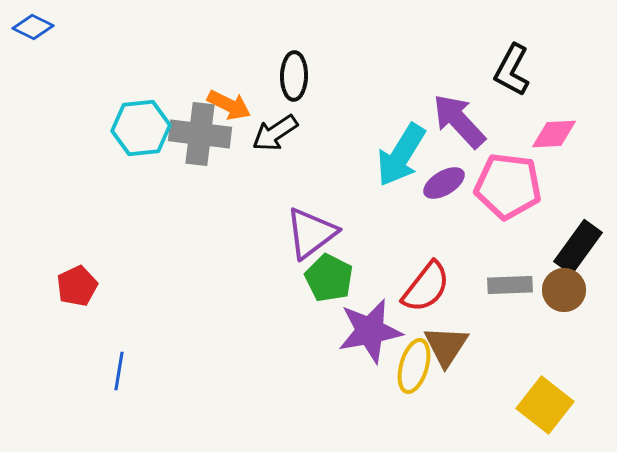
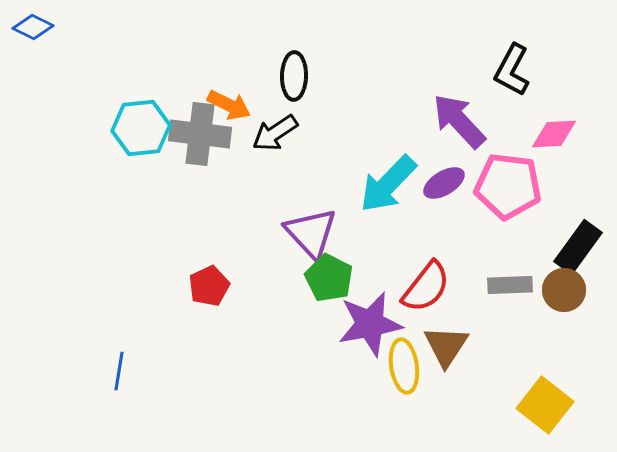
cyan arrow: moved 13 px left, 29 px down; rotated 12 degrees clockwise
purple triangle: rotated 36 degrees counterclockwise
red pentagon: moved 132 px right
purple star: moved 7 px up
yellow ellipse: moved 10 px left; rotated 24 degrees counterclockwise
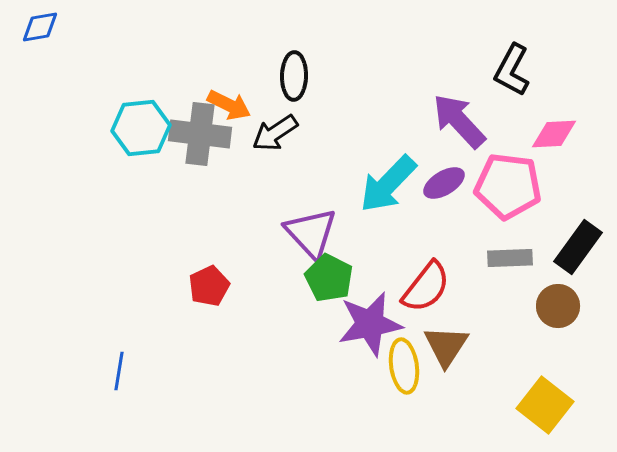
blue diamond: moved 7 px right; rotated 36 degrees counterclockwise
gray rectangle: moved 27 px up
brown circle: moved 6 px left, 16 px down
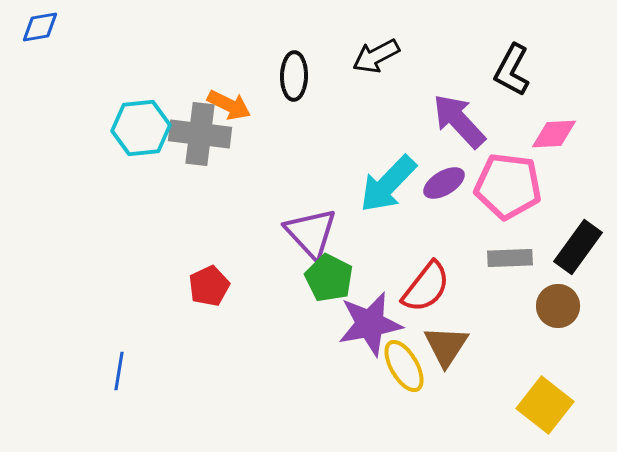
black arrow: moved 101 px right, 77 px up; rotated 6 degrees clockwise
yellow ellipse: rotated 22 degrees counterclockwise
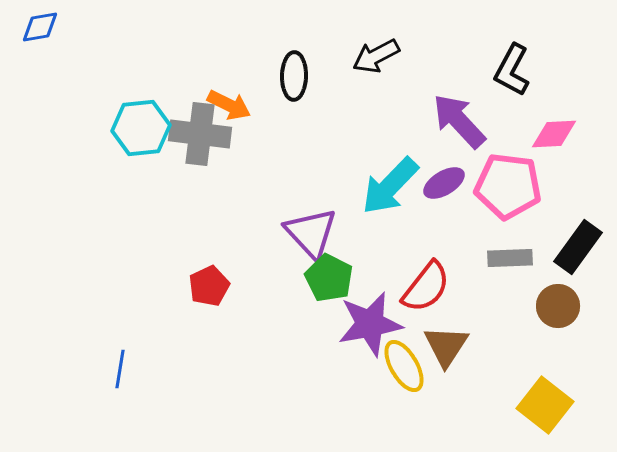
cyan arrow: moved 2 px right, 2 px down
blue line: moved 1 px right, 2 px up
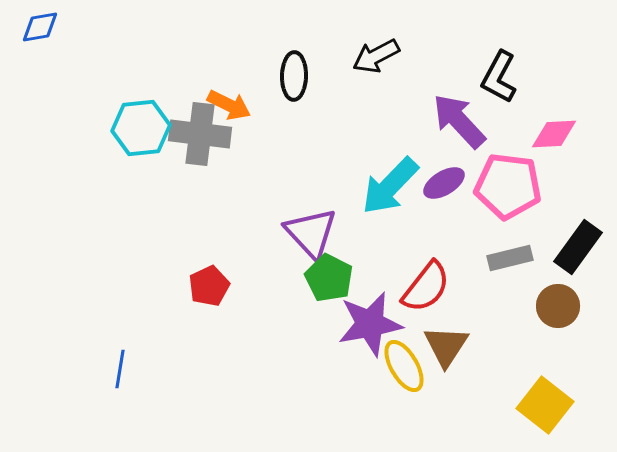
black L-shape: moved 13 px left, 7 px down
gray rectangle: rotated 12 degrees counterclockwise
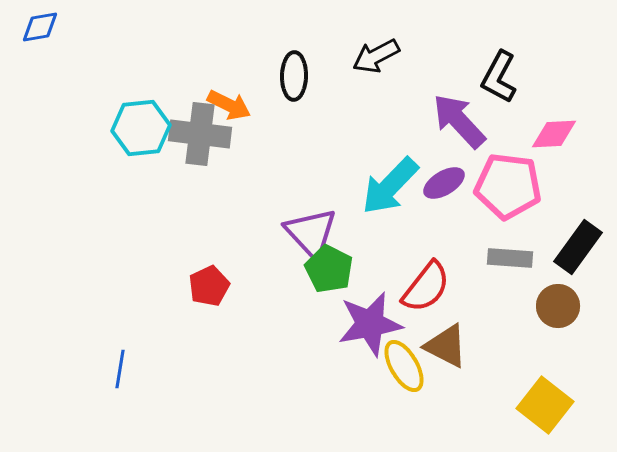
gray rectangle: rotated 18 degrees clockwise
green pentagon: moved 9 px up
brown triangle: rotated 36 degrees counterclockwise
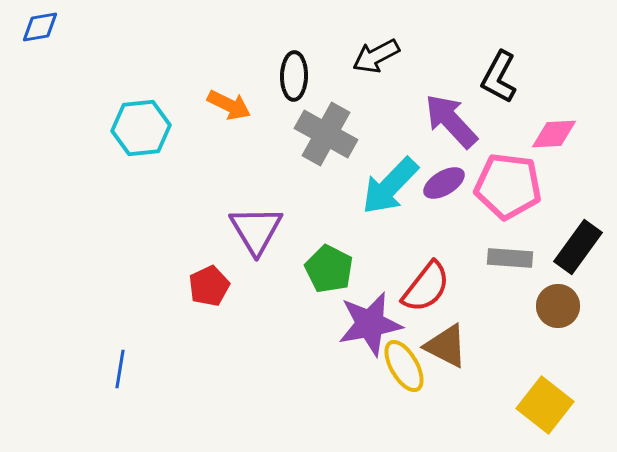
purple arrow: moved 8 px left
gray cross: moved 126 px right; rotated 22 degrees clockwise
purple triangle: moved 55 px left, 3 px up; rotated 12 degrees clockwise
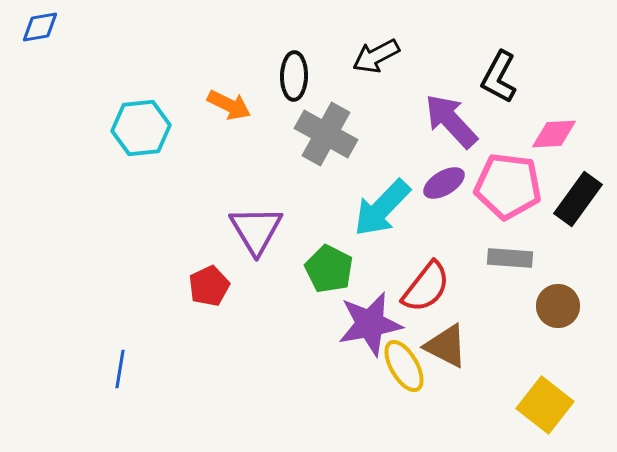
cyan arrow: moved 8 px left, 22 px down
black rectangle: moved 48 px up
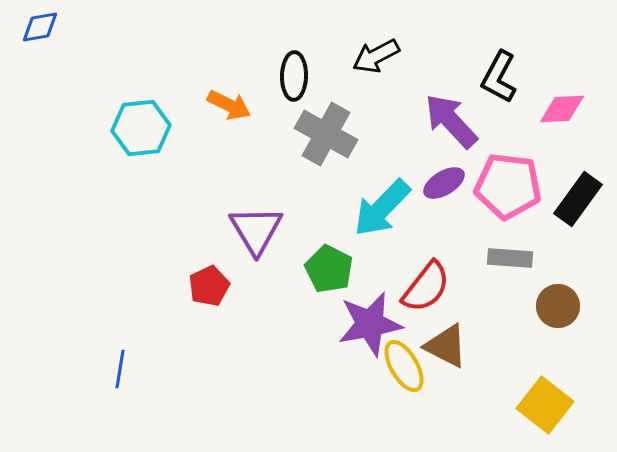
pink diamond: moved 8 px right, 25 px up
